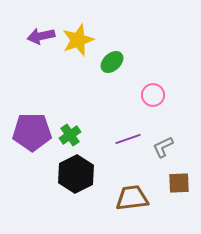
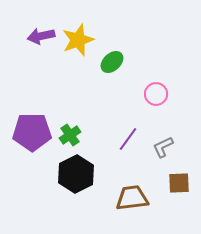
pink circle: moved 3 px right, 1 px up
purple line: rotated 35 degrees counterclockwise
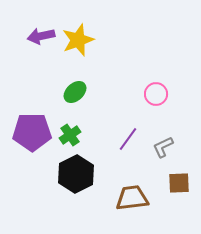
green ellipse: moved 37 px left, 30 px down
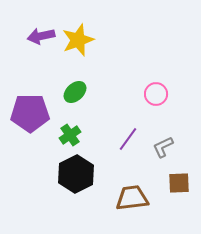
purple pentagon: moved 2 px left, 19 px up
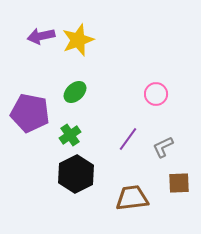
purple pentagon: rotated 12 degrees clockwise
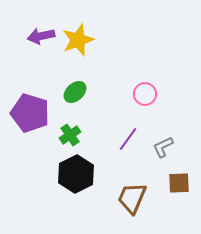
pink circle: moved 11 px left
purple pentagon: rotated 6 degrees clockwise
brown trapezoid: rotated 60 degrees counterclockwise
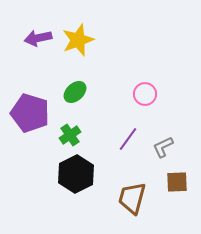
purple arrow: moved 3 px left, 2 px down
brown square: moved 2 px left, 1 px up
brown trapezoid: rotated 8 degrees counterclockwise
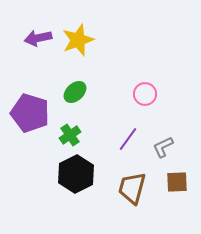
brown trapezoid: moved 10 px up
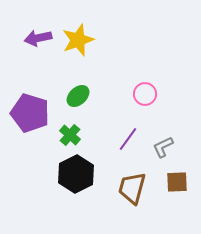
green ellipse: moved 3 px right, 4 px down
green cross: rotated 15 degrees counterclockwise
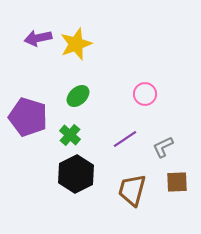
yellow star: moved 2 px left, 4 px down
purple pentagon: moved 2 px left, 4 px down
purple line: moved 3 px left; rotated 20 degrees clockwise
brown trapezoid: moved 2 px down
